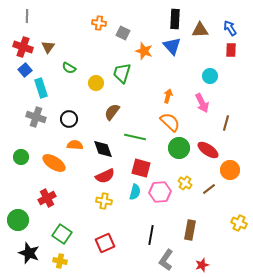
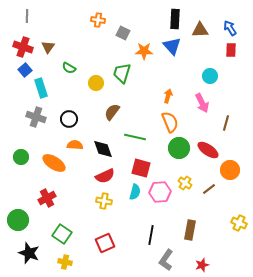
orange cross at (99, 23): moved 1 px left, 3 px up
orange star at (144, 51): rotated 18 degrees counterclockwise
orange semicircle at (170, 122): rotated 25 degrees clockwise
yellow cross at (60, 261): moved 5 px right, 1 px down
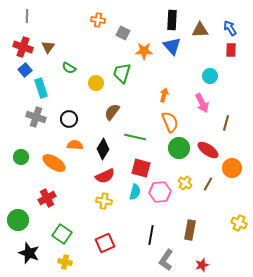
black rectangle at (175, 19): moved 3 px left, 1 px down
orange arrow at (168, 96): moved 4 px left, 1 px up
black diamond at (103, 149): rotated 50 degrees clockwise
orange circle at (230, 170): moved 2 px right, 2 px up
brown line at (209, 189): moved 1 px left, 5 px up; rotated 24 degrees counterclockwise
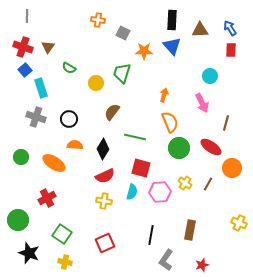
red ellipse at (208, 150): moved 3 px right, 3 px up
cyan semicircle at (135, 192): moved 3 px left
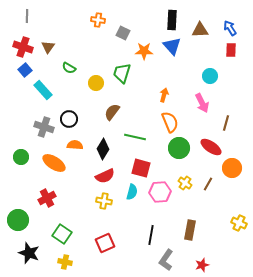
cyan rectangle at (41, 88): moved 2 px right, 2 px down; rotated 24 degrees counterclockwise
gray cross at (36, 117): moved 8 px right, 10 px down
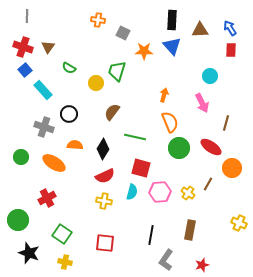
green trapezoid at (122, 73): moved 5 px left, 2 px up
black circle at (69, 119): moved 5 px up
yellow cross at (185, 183): moved 3 px right, 10 px down
red square at (105, 243): rotated 30 degrees clockwise
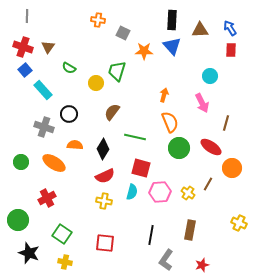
green circle at (21, 157): moved 5 px down
